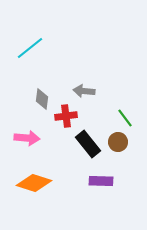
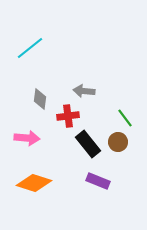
gray diamond: moved 2 px left
red cross: moved 2 px right
purple rectangle: moved 3 px left; rotated 20 degrees clockwise
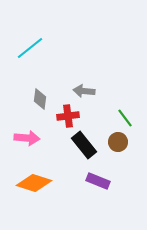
black rectangle: moved 4 px left, 1 px down
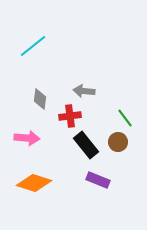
cyan line: moved 3 px right, 2 px up
red cross: moved 2 px right
black rectangle: moved 2 px right
purple rectangle: moved 1 px up
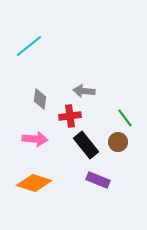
cyan line: moved 4 px left
pink arrow: moved 8 px right, 1 px down
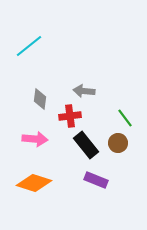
brown circle: moved 1 px down
purple rectangle: moved 2 px left
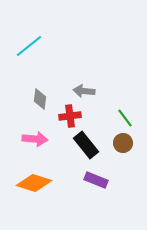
brown circle: moved 5 px right
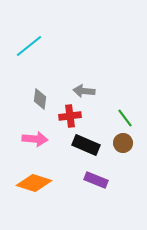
black rectangle: rotated 28 degrees counterclockwise
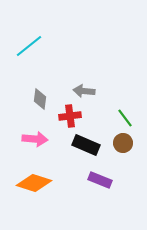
purple rectangle: moved 4 px right
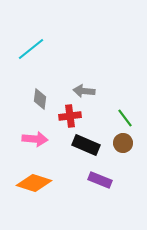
cyan line: moved 2 px right, 3 px down
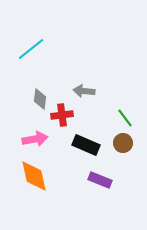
red cross: moved 8 px left, 1 px up
pink arrow: rotated 15 degrees counterclockwise
orange diamond: moved 7 px up; rotated 60 degrees clockwise
